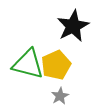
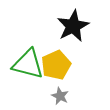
gray star: rotated 18 degrees counterclockwise
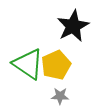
green triangle: rotated 20 degrees clockwise
gray star: rotated 24 degrees counterclockwise
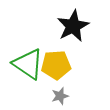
yellow pentagon: rotated 20 degrees clockwise
gray star: rotated 18 degrees counterclockwise
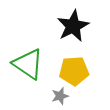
yellow pentagon: moved 18 px right, 6 px down
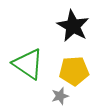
black star: rotated 16 degrees counterclockwise
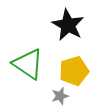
black star: moved 5 px left, 1 px up
yellow pentagon: rotated 12 degrees counterclockwise
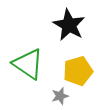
black star: moved 1 px right
yellow pentagon: moved 4 px right
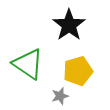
black star: rotated 8 degrees clockwise
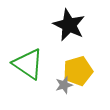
black star: rotated 12 degrees counterclockwise
gray star: moved 4 px right, 11 px up
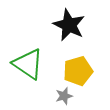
gray star: moved 11 px down
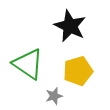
black star: moved 1 px right, 1 px down
gray star: moved 10 px left
